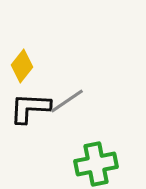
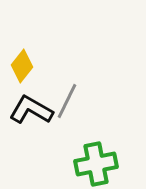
gray line: rotated 30 degrees counterclockwise
black L-shape: moved 1 px right, 2 px down; rotated 27 degrees clockwise
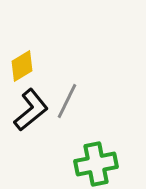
yellow diamond: rotated 20 degrees clockwise
black L-shape: rotated 111 degrees clockwise
